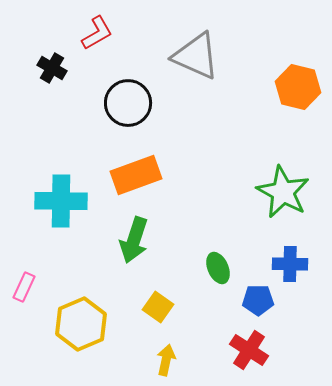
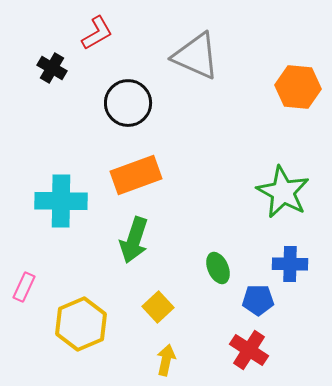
orange hexagon: rotated 9 degrees counterclockwise
yellow square: rotated 12 degrees clockwise
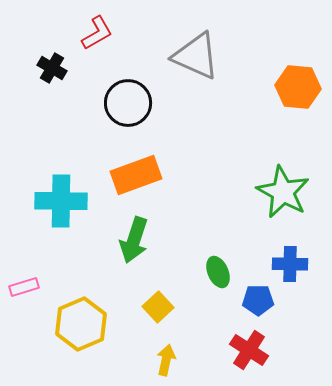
green ellipse: moved 4 px down
pink rectangle: rotated 48 degrees clockwise
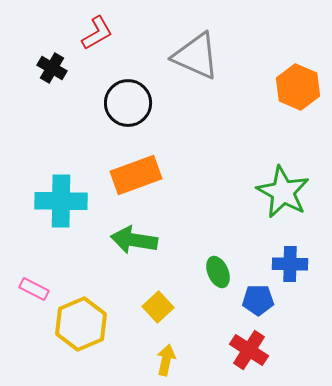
orange hexagon: rotated 18 degrees clockwise
green arrow: rotated 81 degrees clockwise
pink rectangle: moved 10 px right, 2 px down; rotated 44 degrees clockwise
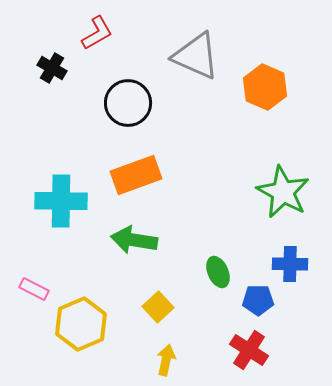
orange hexagon: moved 33 px left
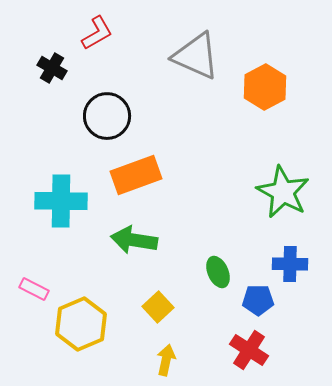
orange hexagon: rotated 9 degrees clockwise
black circle: moved 21 px left, 13 px down
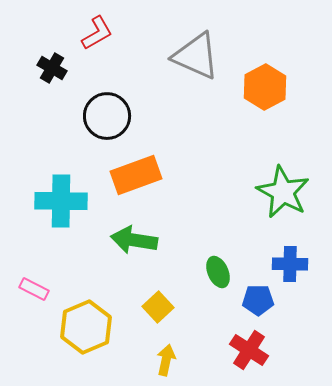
yellow hexagon: moved 5 px right, 3 px down
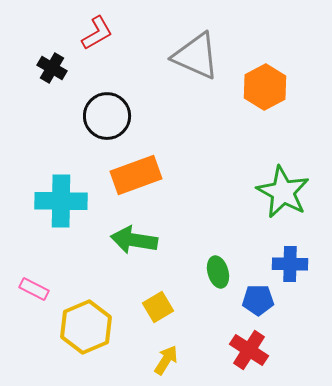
green ellipse: rotated 8 degrees clockwise
yellow square: rotated 12 degrees clockwise
yellow arrow: rotated 20 degrees clockwise
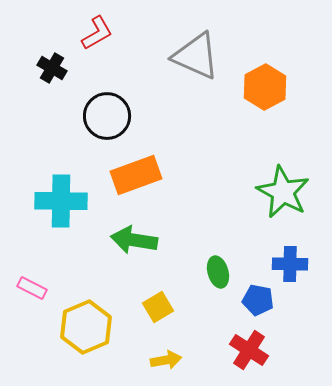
pink rectangle: moved 2 px left, 1 px up
blue pentagon: rotated 12 degrees clockwise
yellow arrow: rotated 48 degrees clockwise
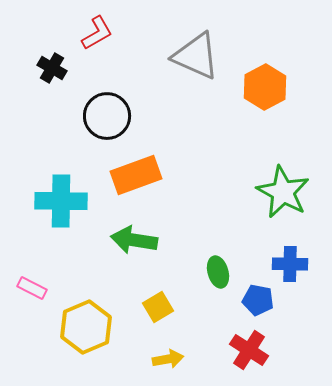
yellow arrow: moved 2 px right, 1 px up
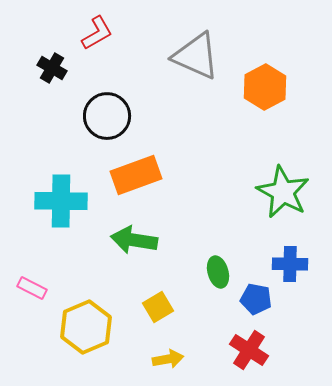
blue pentagon: moved 2 px left, 1 px up
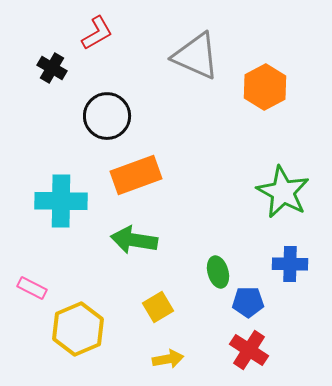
blue pentagon: moved 8 px left, 3 px down; rotated 12 degrees counterclockwise
yellow hexagon: moved 8 px left, 2 px down
